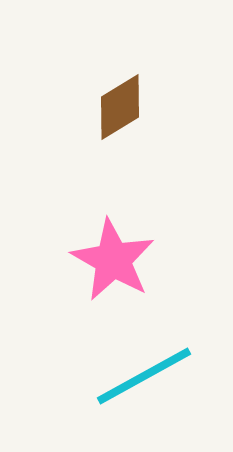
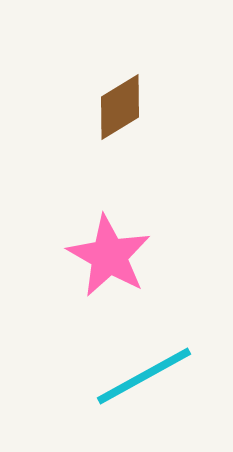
pink star: moved 4 px left, 4 px up
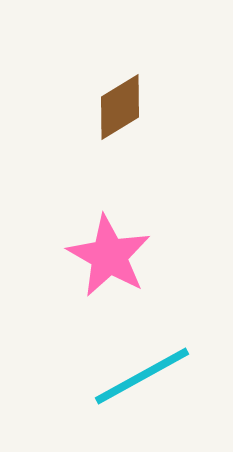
cyan line: moved 2 px left
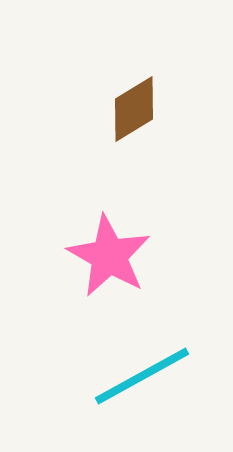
brown diamond: moved 14 px right, 2 px down
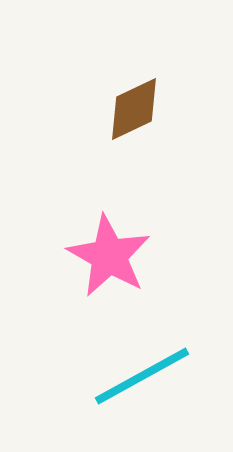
brown diamond: rotated 6 degrees clockwise
